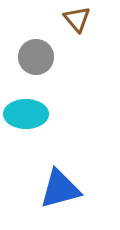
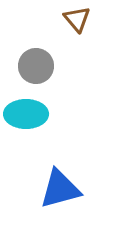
gray circle: moved 9 px down
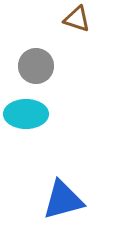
brown triangle: rotated 32 degrees counterclockwise
blue triangle: moved 3 px right, 11 px down
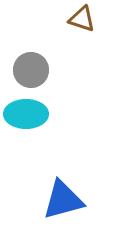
brown triangle: moved 5 px right
gray circle: moved 5 px left, 4 px down
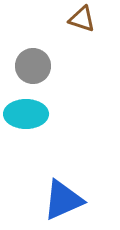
gray circle: moved 2 px right, 4 px up
blue triangle: rotated 9 degrees counterclockwise
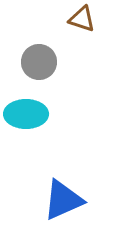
gray circle: moved 6 px right, 4 px up
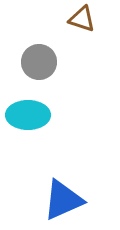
cyan ellipse: moved 2 px right, 1 px down
